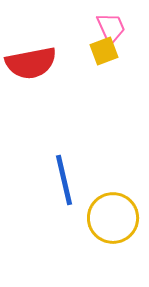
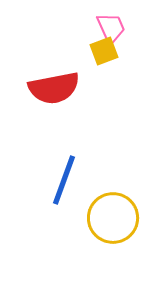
red semicircle: moved 23 px right, 25 px down
blue line: rotated 33 degrees clockwise
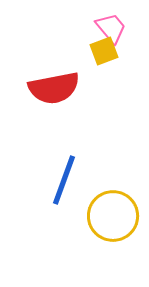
pink trapezoid: rotated 16 degrees counterclockwise
yellow circle: moved 2 px up
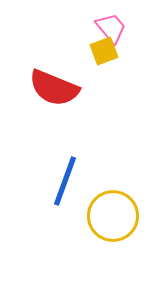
red semicircle: rotated 33 degrees clockwise
blue line: moved 1 px right, 1 px down
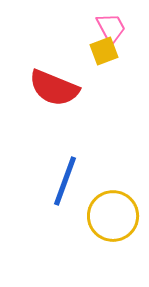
pink trapezoid: rotated 12 degrees clockwise
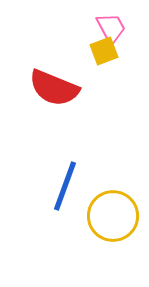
blue line: moved 5 px down
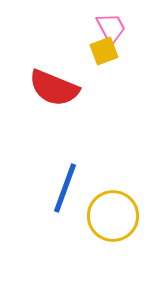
blue line: moved 2 px down
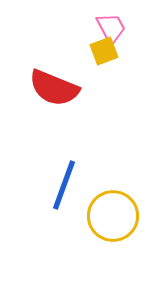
blue line: moved 1 px left, 3 px up
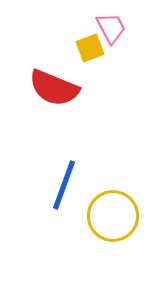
yellow square: moved 14 px left, 3 px up
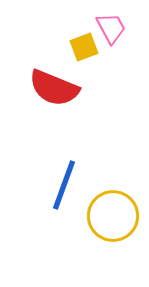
yellow square: moved 6 px left, 1 px up
